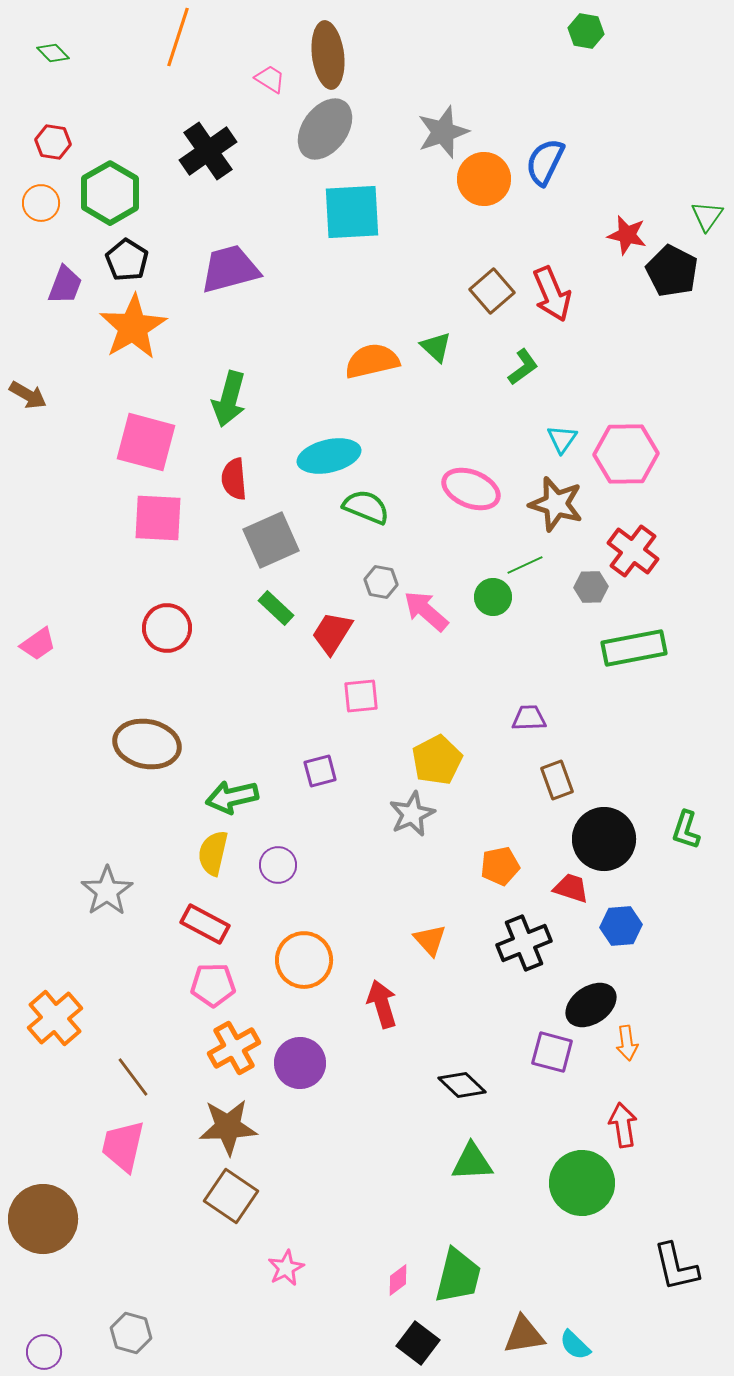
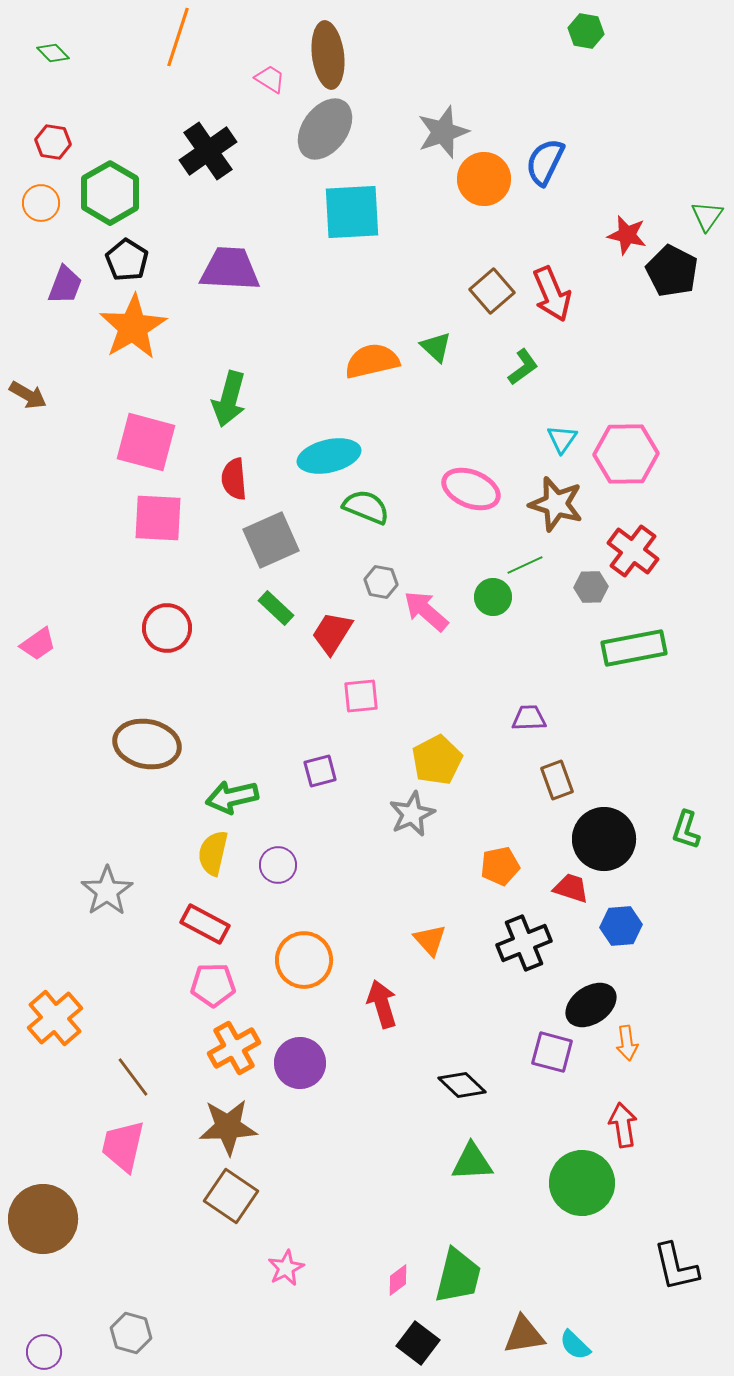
purple trapezoid at (230, 269): rotated 18 degrees clockwise
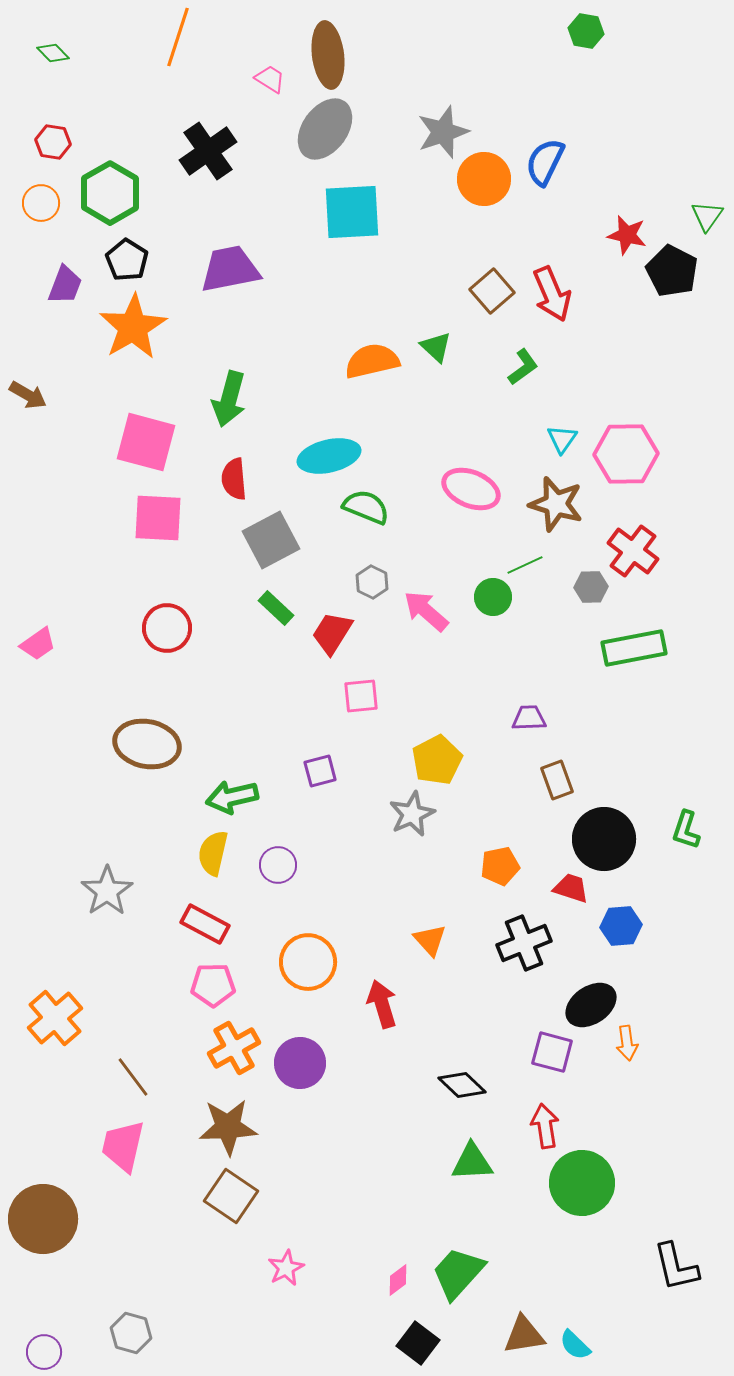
purple trapezoid at (230, 269): rotated 14 degrees counterclockwise
gray square at (271, 540): rotated 4 degrees counterclockwise
gray hexagon at (381, 582): moved 9 px left; rotated 16 degrees clockwise
orange circle at (304, 960): moved 4 px right, 2 px down
red arrow at (623, 1125): moved 78 px left, 1 px down
green trapezoid at (458, 1276): moved 3 px up; rotated 152 degrees counterclockwise
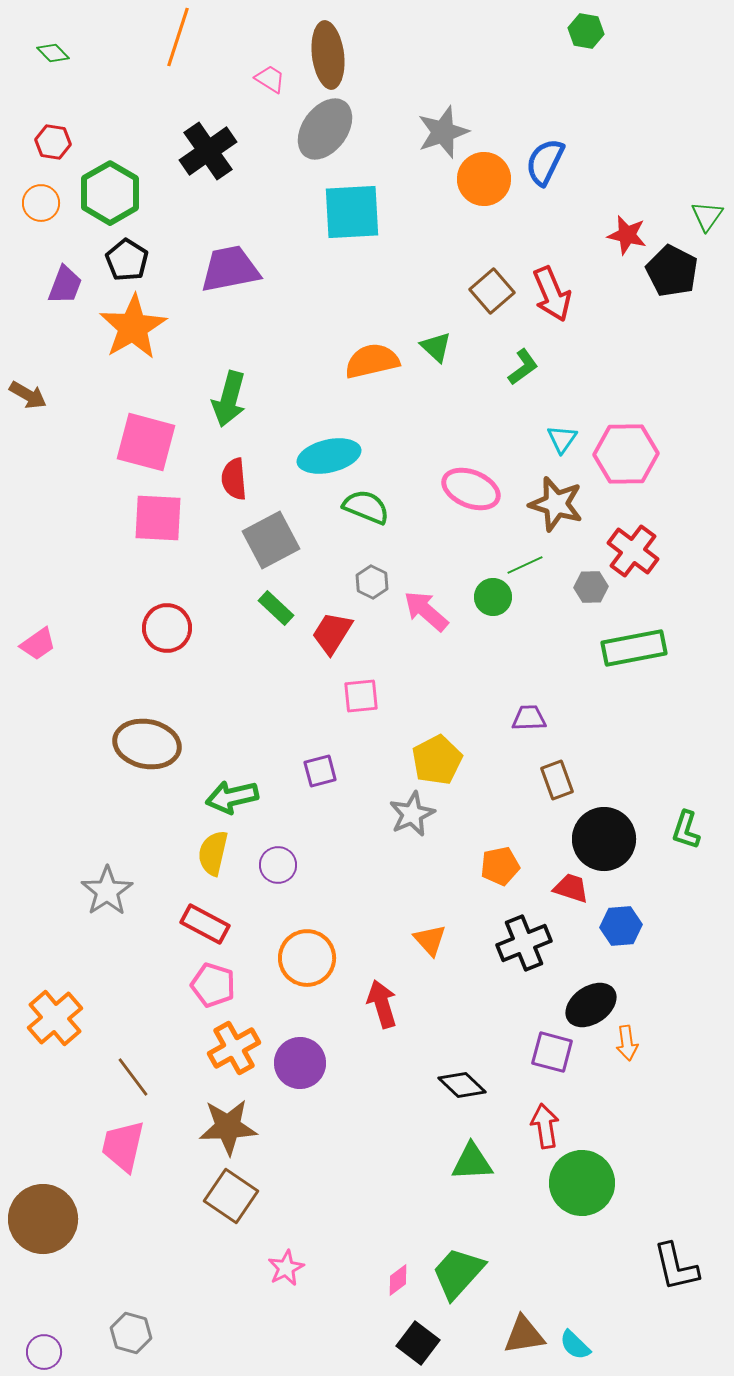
orange circle at (308, 962): moved 1 px left, 4 px up
pink pentagon at (213, 985): rotated 18 degrees clockwise
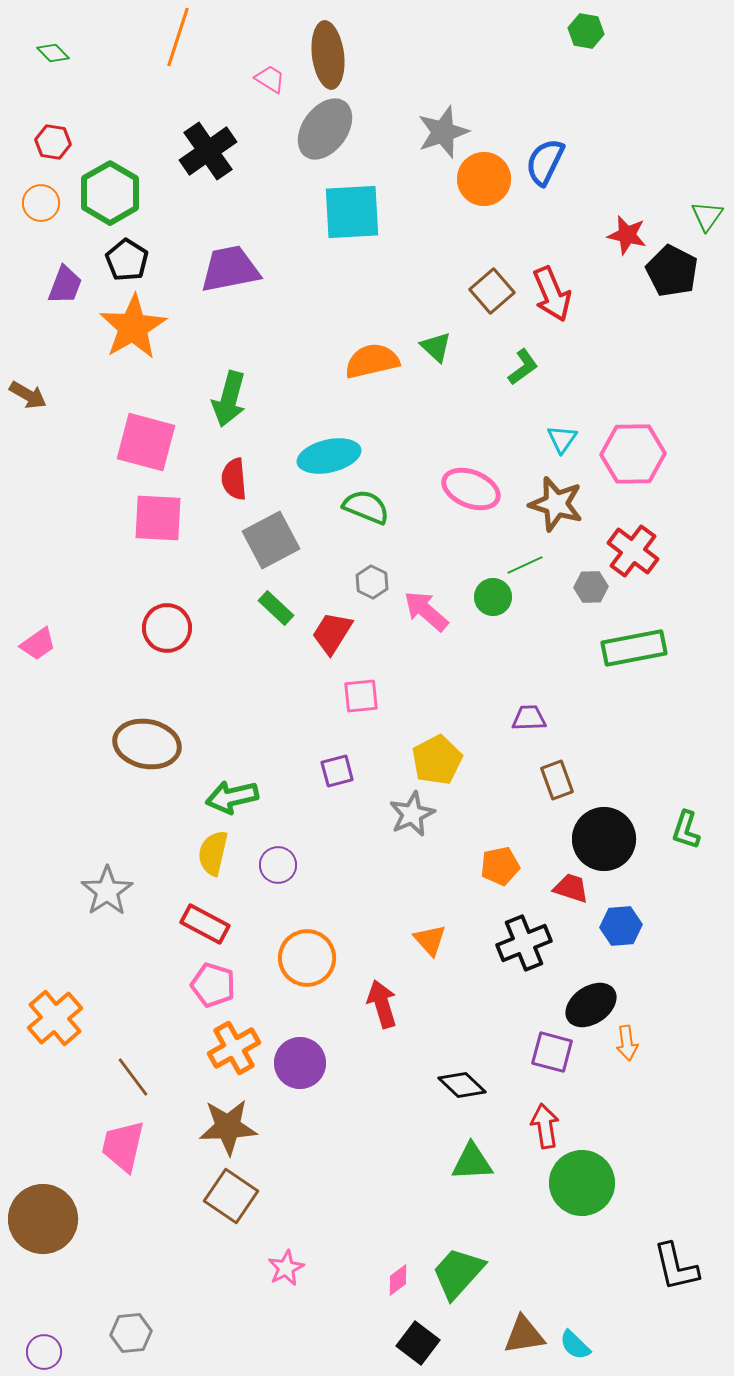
pink hexagon at (626, 454): moved 7 px right
purple square at (320, 771): moved 17 px right
gray hexagon at (131, 1333): rotated 21 degrees counterclockwise
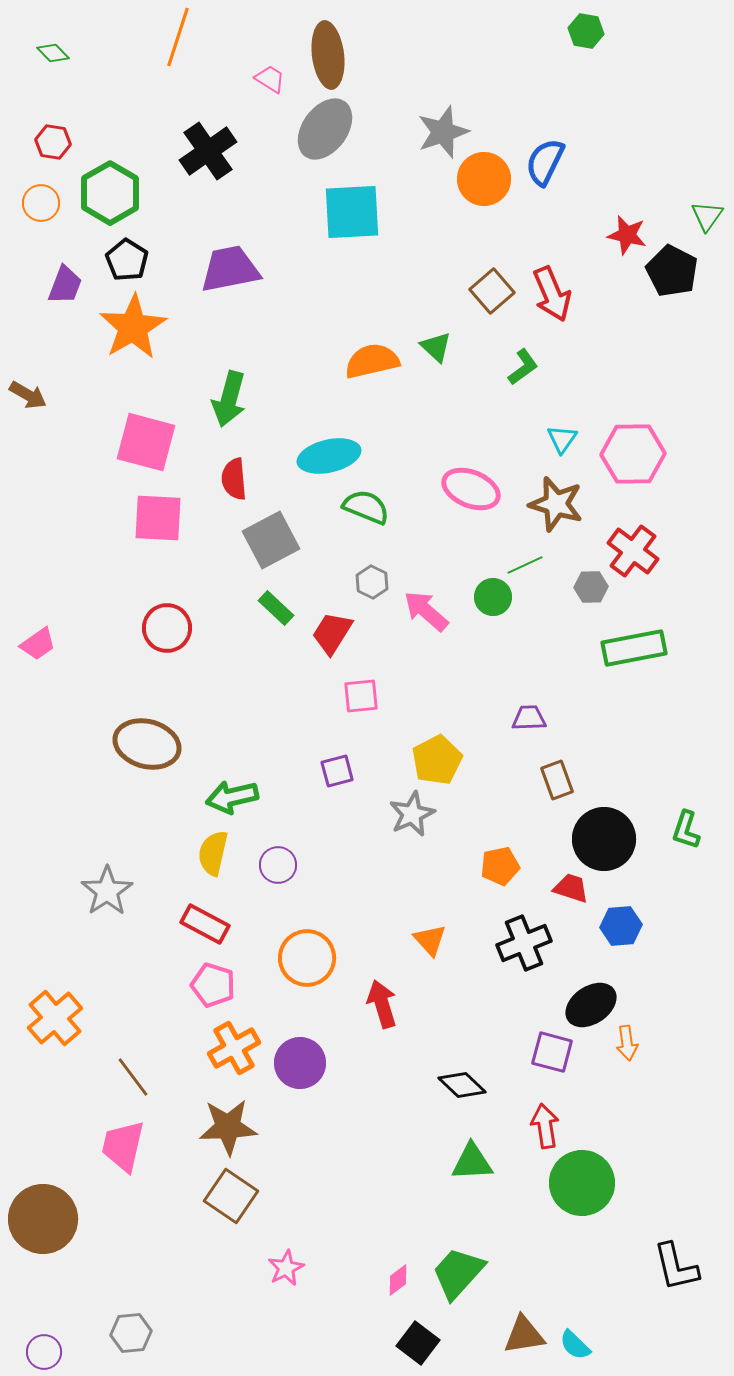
brown ellipse at (147, 744): rotated 4 degrees clockwise
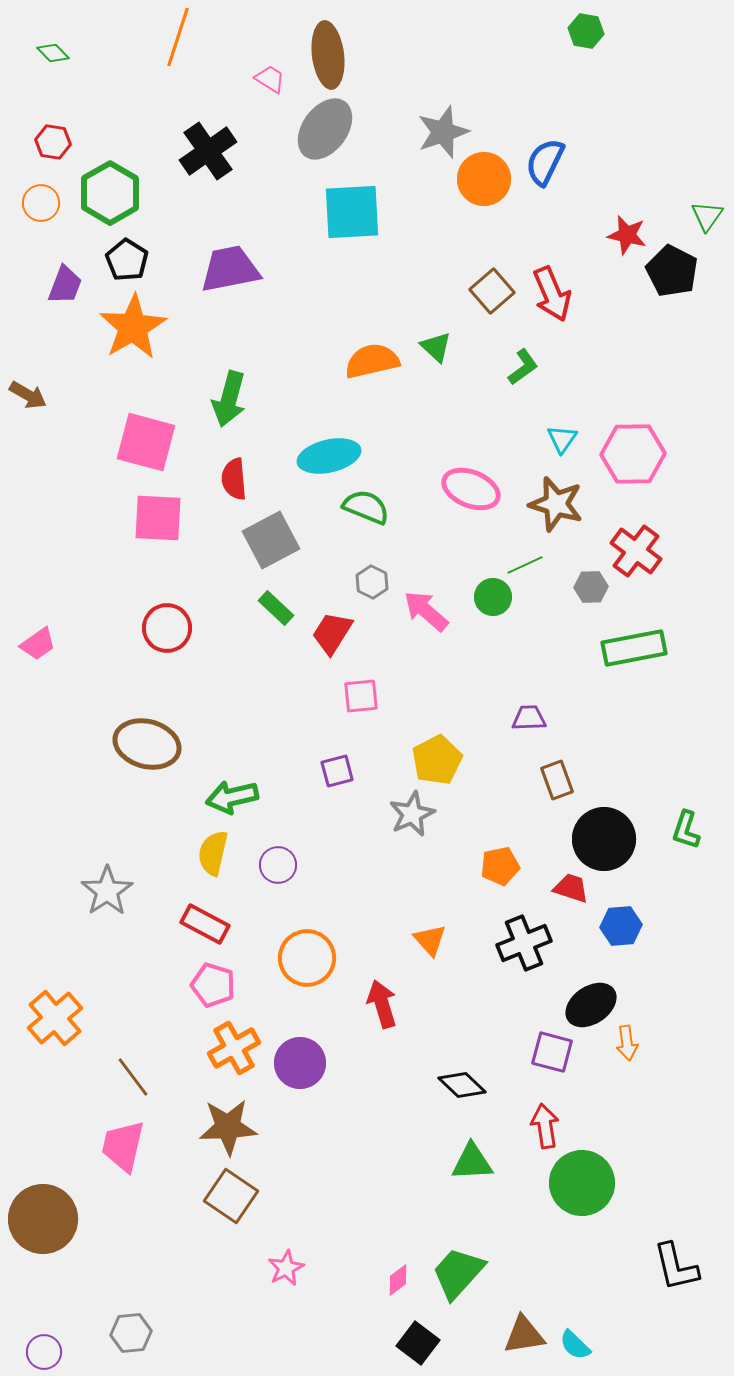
red cross at (633, 551): moved 3 px right
